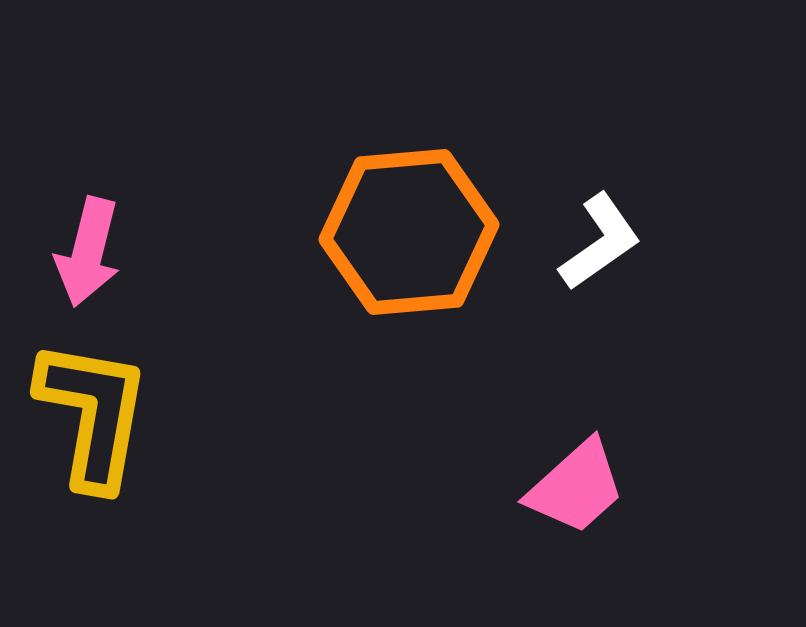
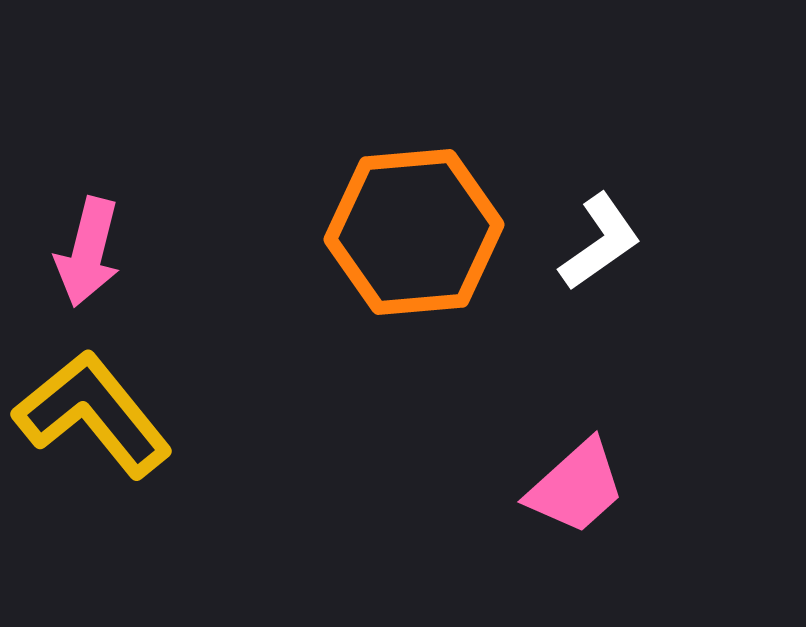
orange hexagon: moved 5 px right
yellow L-shape: rotated 49 degrees counterclockwise
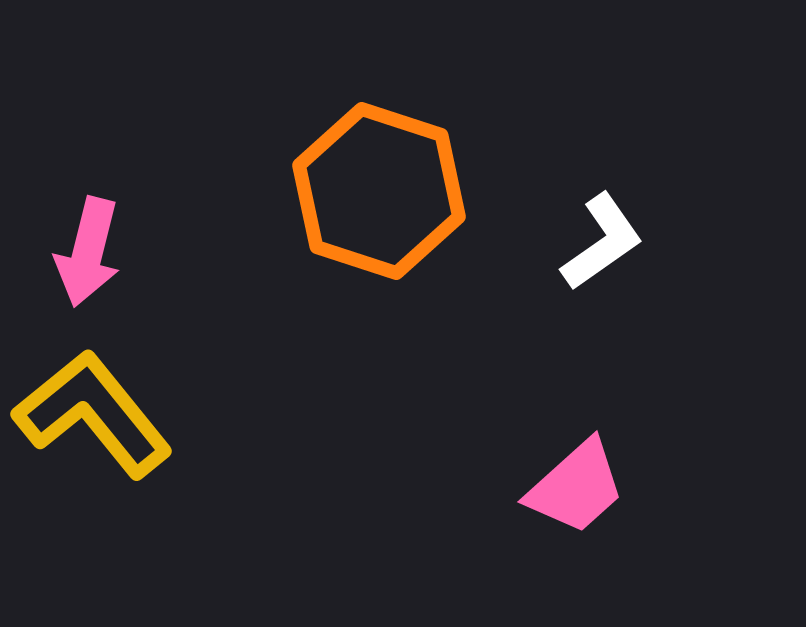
orange hexagon: moved 35 px left, 41 px up; rotated 23 degrees clockwise
white L-shape: moved 2 px right
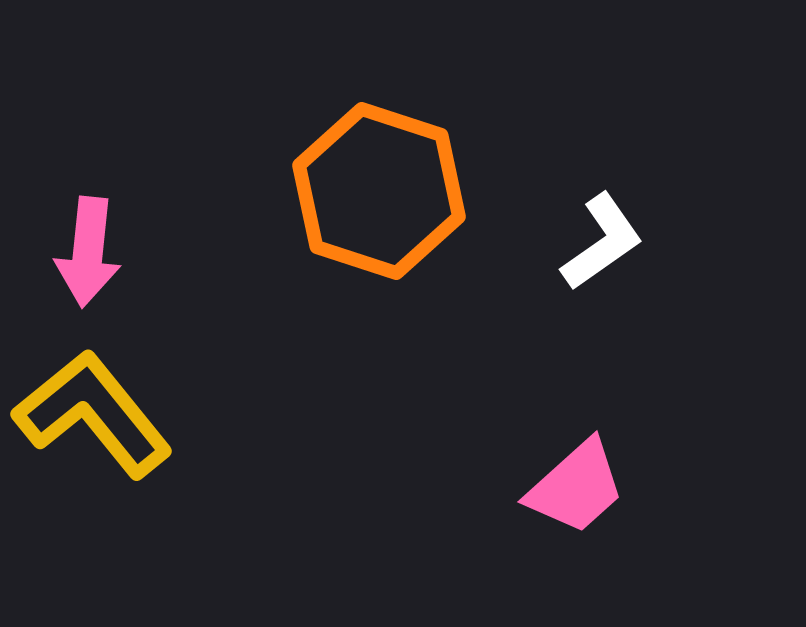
pink arrow: rotated 8 degrees counterclockwise
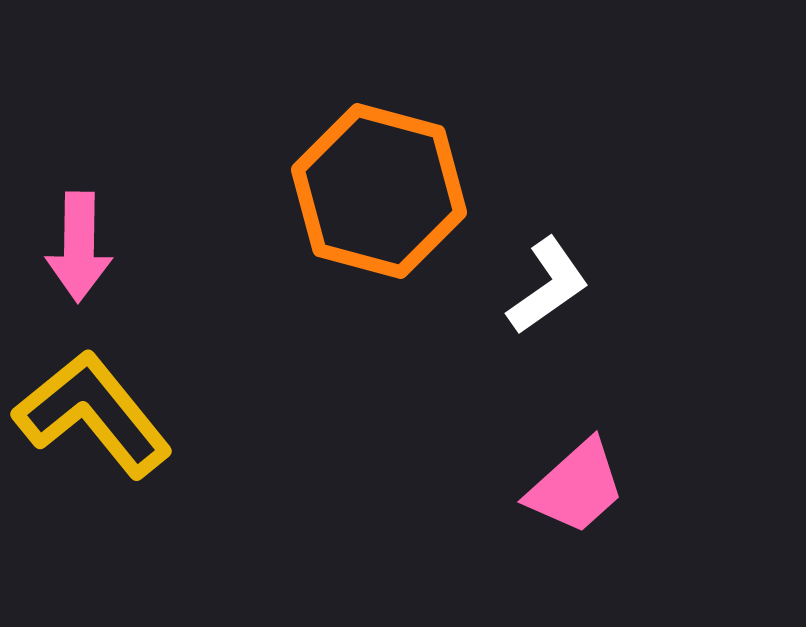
orange hexagon: rotated 3 degrees counterclockwise
white L-shape: moved 54 px left, 44 px down
pink arrow: moved 9 px left, 5 px up; rotated 5 degrees counterclockwise
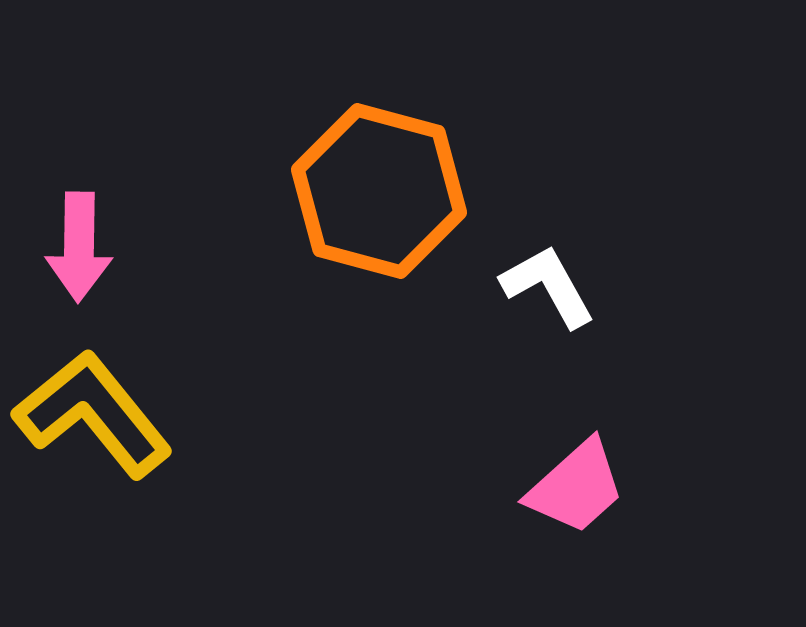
white L-shape: rotated 84 degrees counterclockwise
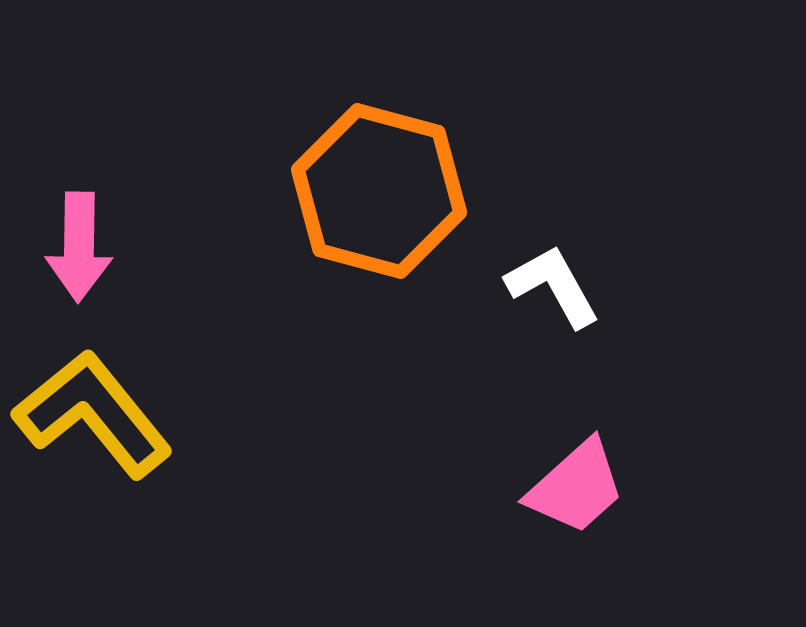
white L-shape: moved 5 px right
